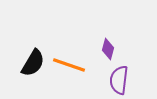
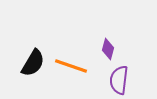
orange line: moved 2 px right, 1 px down
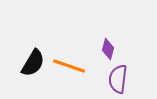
orange line: moved 2 px left
purple semicircle: moved 1 px left, 1 px up
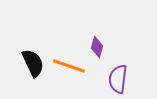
purple diamond: moved 11 px left, 2 px up
black semicircle: rotated 56 degrees counterclockwise
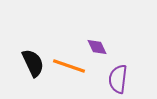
purple diamond: rotated 40 degrees counterclockwise
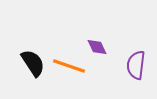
black semicircle: rotated 8 degrees counterclockwise
purple semicircle: moved 18 px right, 14 px up
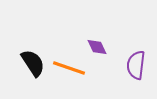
orange line: moved 2 px down
